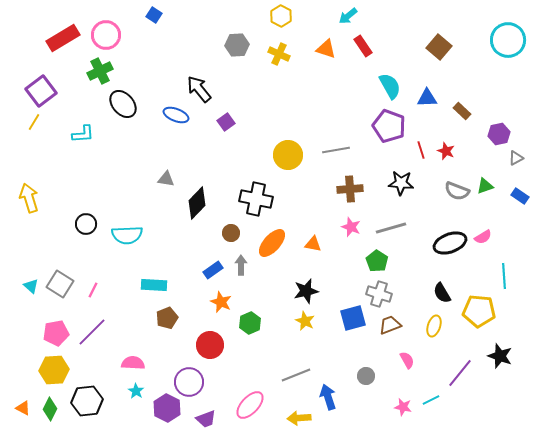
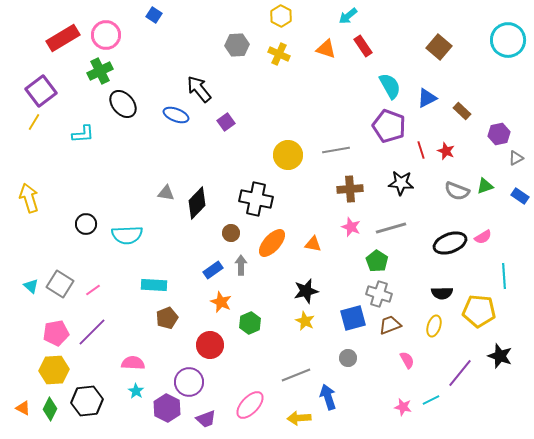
blue triangle at (427, 98): rotated 25 degrees counterclockwise
gray triangle at (166, 179): moved 14 px down
pink line at (93, 290): rotated 28 degrees clockwise
black semicircle at (442, 293): rotated 60 degrees counterclockwise
gray circle at (366, 376): moved 18 px left, 18 px up
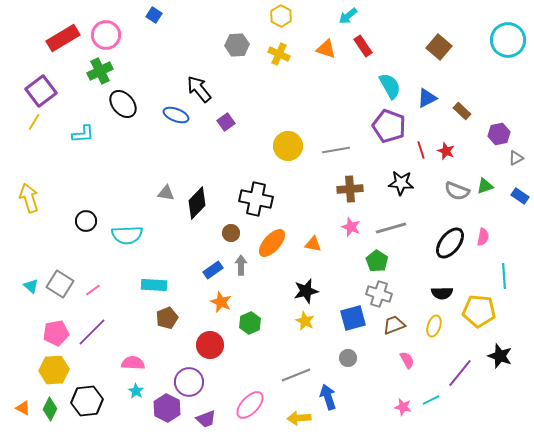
yellow circle at (288, 155): moved 9 px up
black circle at (86, 224): moved 3 px up
pink semicircle at (483, 237): rotated 48 degrees counterclockwise
black ellipse at (450, 243): rotated 32 degrees counterclockwise
brown trapezoid at (390, 325): moved 4 px right
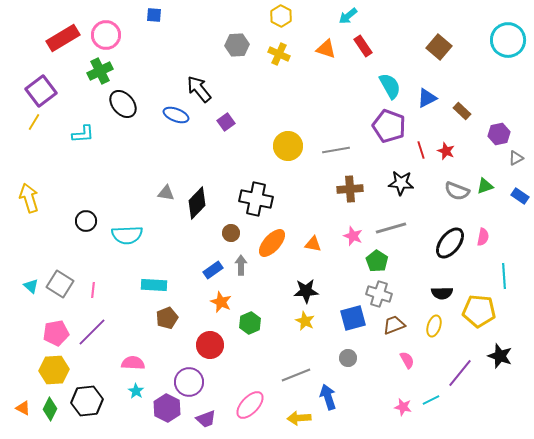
blue square at (154, 15): rotated 28 degrees counterclockwise
pink star at (351, 227): moved 2 px right, 9 px down
pink line at (93, 290): rotated 49 degrees counterclockwise
black star at (306, 291): rotated 10 degrees clockwise
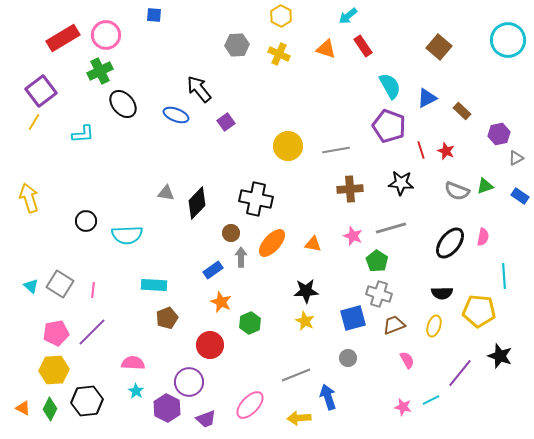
gray arrow at (241, 265): moved 8 px up
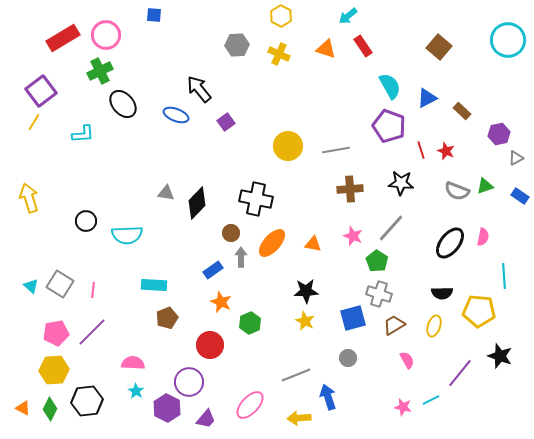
gray line at (391, 228): rotated 32 degrees counterclockwise
brown trapezoid at (394, 325): rotated 10 degrees counterclockwise
purple trapezoid at (206, 419): rotated 30 degrees counterclockwise
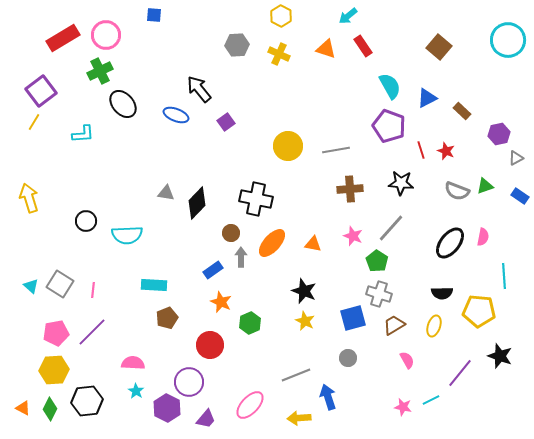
black star at (306, 291): moved 2 px left; rotated 25 degrees clockwise
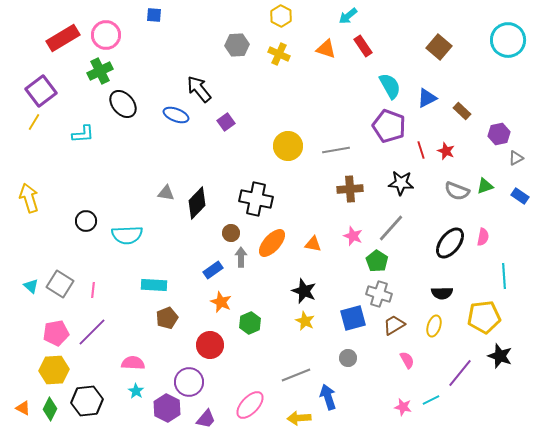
yellow pentagon at (479, 311): moved 5 px right, 6 px down; rotated 12 degrees counterclockwise
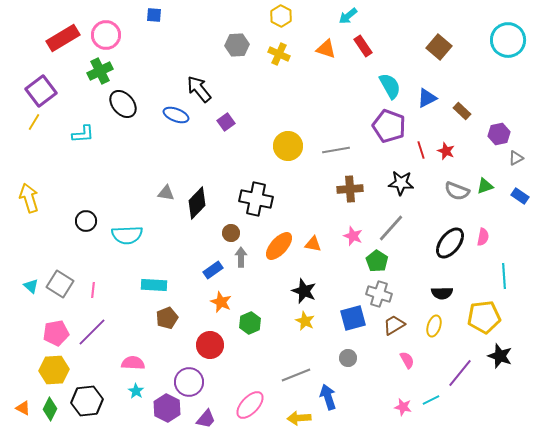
orange ellipse at (272, 243): moved 7 px right, 3 px down
